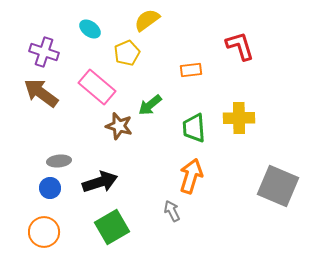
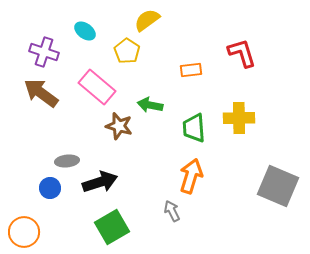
cyan ellipse: moved 5 px left, 2 px down
red L-shape: moved 2 px right, 7 px down
yellow pentagon: moved 2 px up; rotated 15 degrees counterclockwise
green arrow: rotated 50 degrees clockwise
gray ellipse: moved 8 px right
orange circle: moved 20 px left
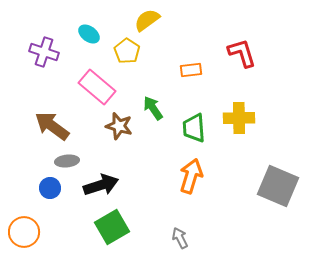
cyan ellipse: moved 4 px right, 3 px down
brown arrow: moved 11 px right, 33 px down
green arrow: moved 3 px right, 3 px down; rotated 45 degrees clockwise
black arrow: moved 1 px right, 3 px down
gray arrow: moved 8 px right, 27 px down
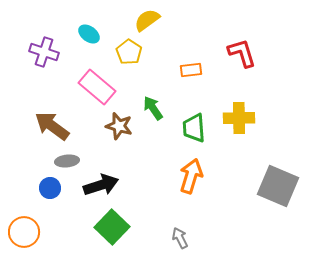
yellow pentagon: moved 2 px right, 1 px down
green square: rotated 16 degrees counterclockwise
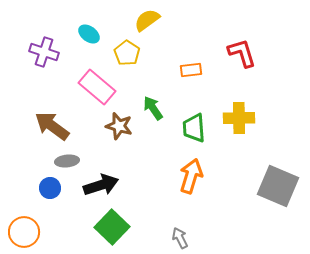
yellow pentagon: moved 2 px left, 1 px down
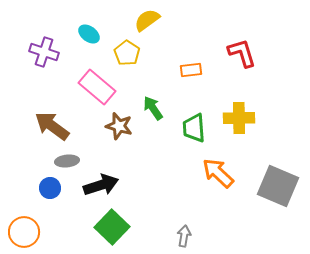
orange arrow: moved 27 px right, 3 px up; rotated 64 degrees counterclockwise
gray arrow: moved 4 px right, 2 px up; rotated 35 degrees clockwise
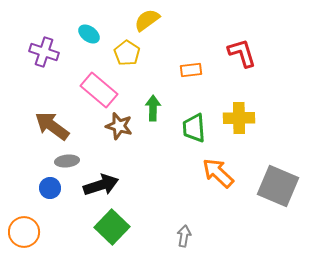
pink rectangle: moved 2 px right, 3 px down
green arrow: rotated 35 degrees clockwise
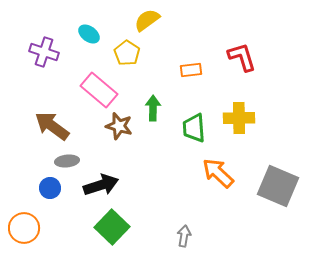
red L-shape: moved 4 px down
orange circle: moved 4 px up
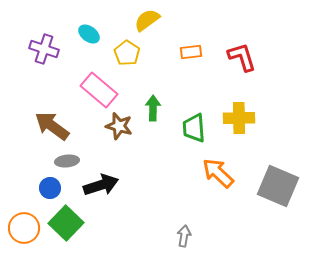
purple cross: moved 3 px up
orange rectangle: moved 18 px up
green square: moved 46 px left, 4 px up
